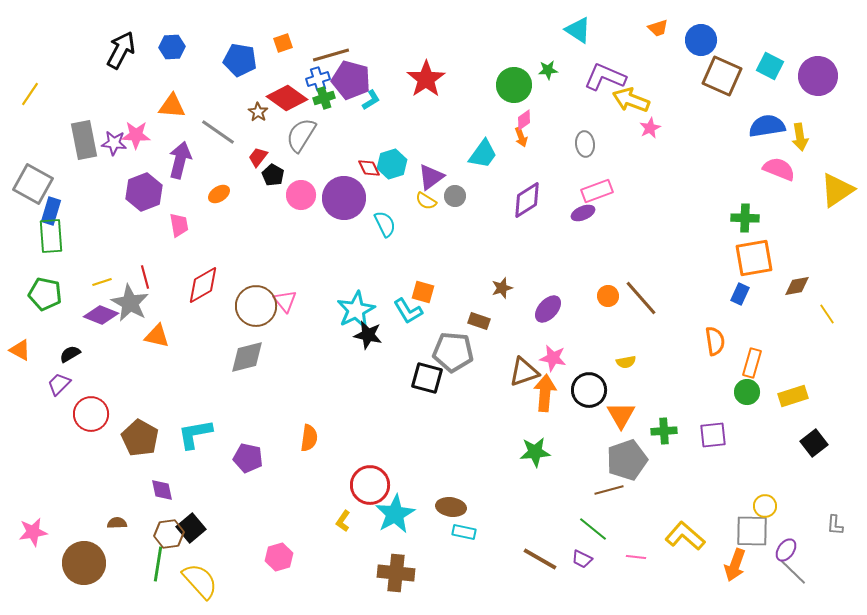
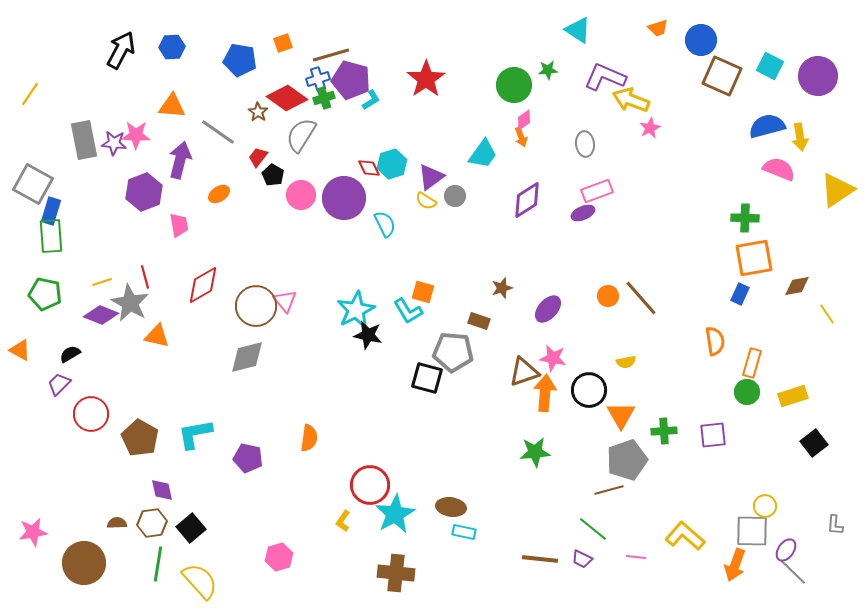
blue semicircle at (767, 126): rotated 6 degrees counterclockwise
brown hexagon at (169, 534): moved 17 px left, 11 px up
brown line at (540, 559): rotated 24 degrees counterclockwise
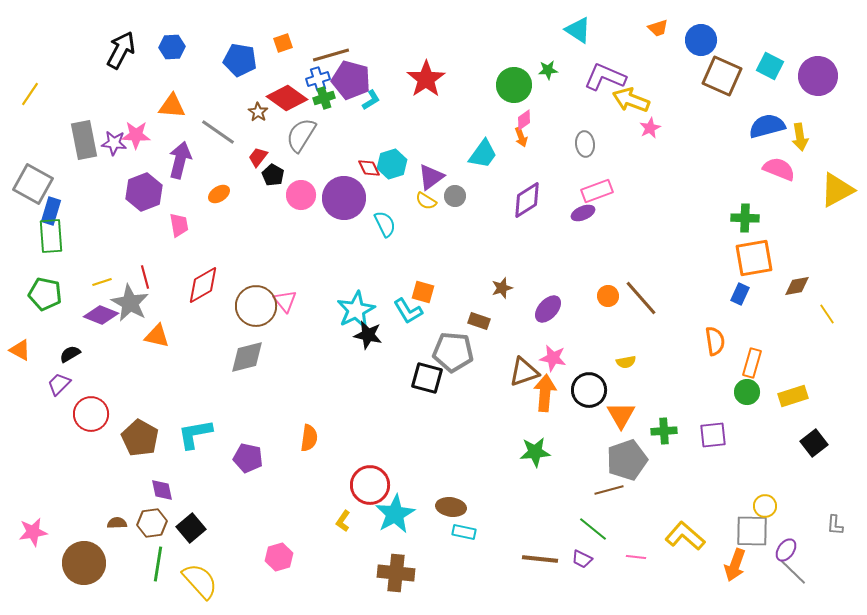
yellow triangle at (837, 190): rotated 6 degrees clockwise
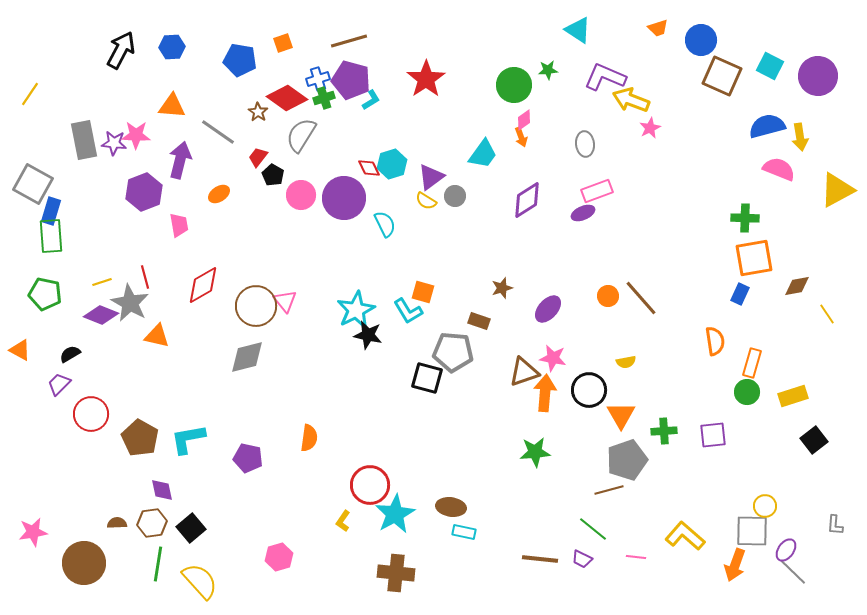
brown line at (331, 55): moved 18 px right, 14 px up
cyan L-shape at (195, 434): moved 7 px left, 5 px down
black square at (814, 443): moved 3 px up
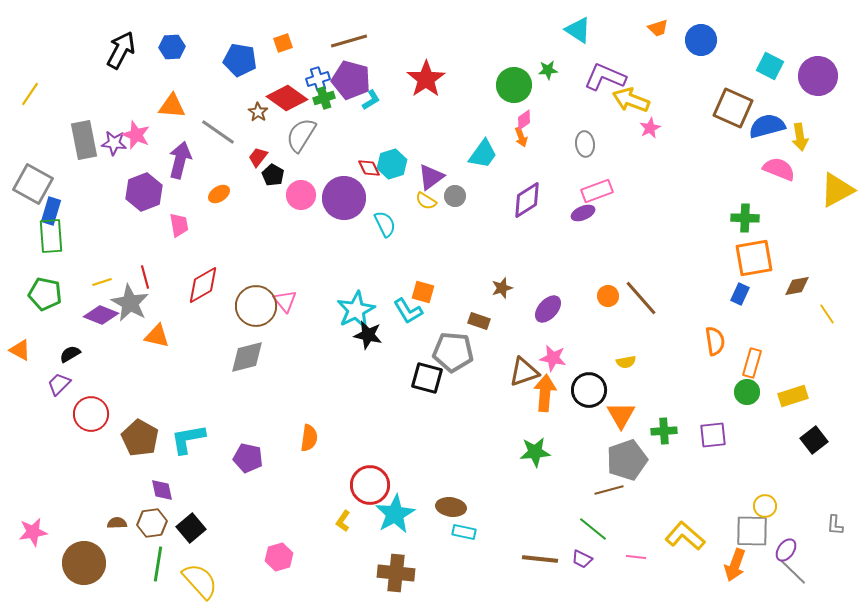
brown square at (722, 76): moved 11 px right, 32 px down
pink star at (136, 135): rotated 20 degrees clockwise
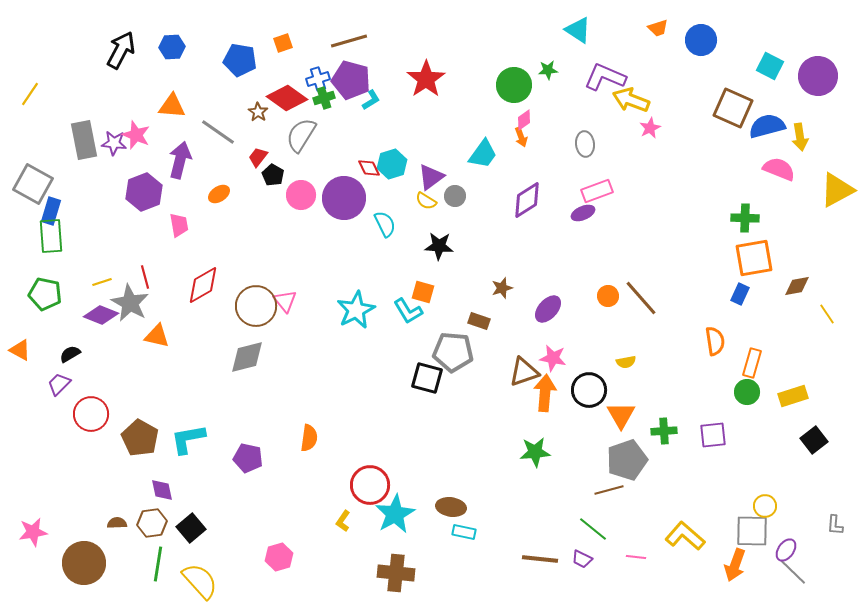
black star at (368, 335): moved 71 px right, 89 px up; rotated 8 degrees counterclockwise
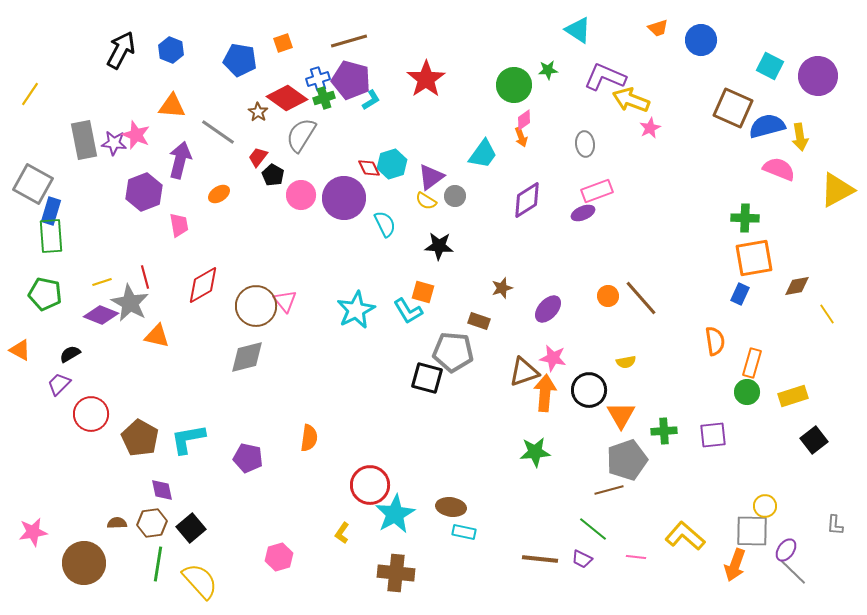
blue hexagon at (172, 47): moved 1 px left, 3 px down; rotated 25 degrees clockwise
yellow L-shape at (343, 521): moved 1 px left, 12 px down
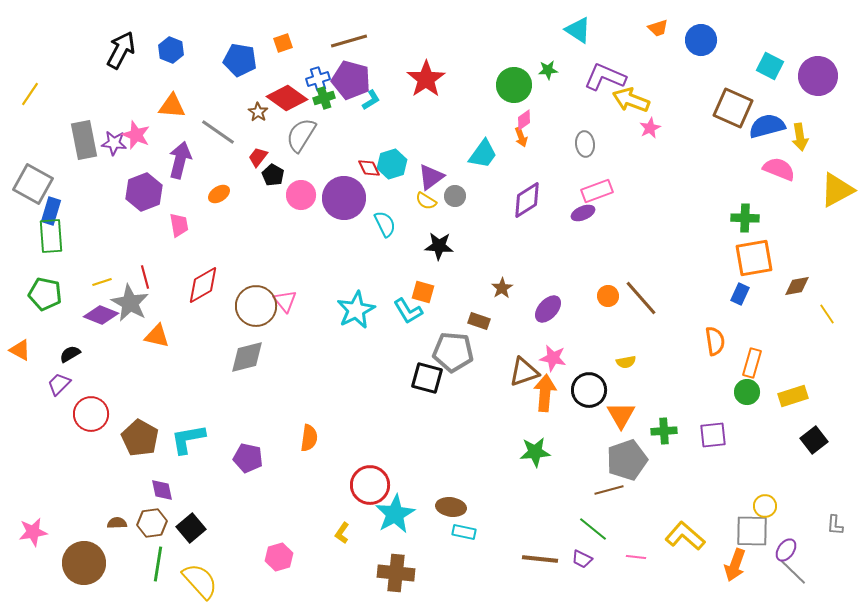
brown star at (502, 288): rotated 15 degrees counterclockwise
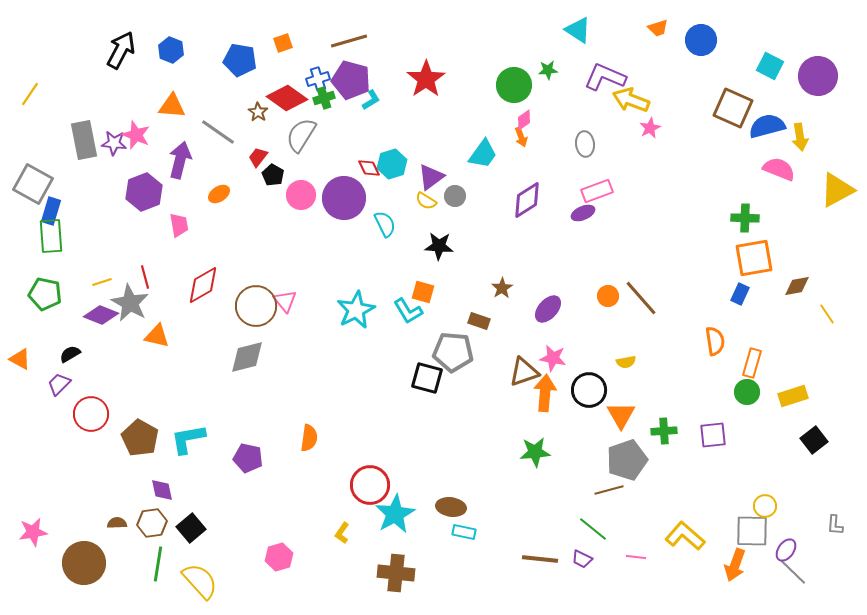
orange triangle at (20, 350): moved 9 px down
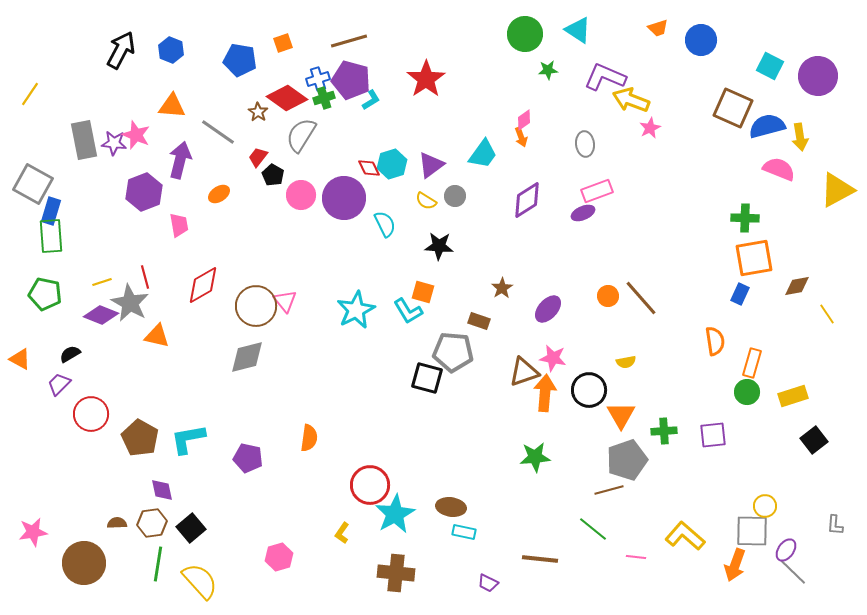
green circle at (514, 85): moved 11 px right, 51 px up
purple triangle at (431, 177): moved 12 px up
green star at (535, 452): moved 5 px down
purple trapezoid at (582, 559): moved 94 px left, 24 px down
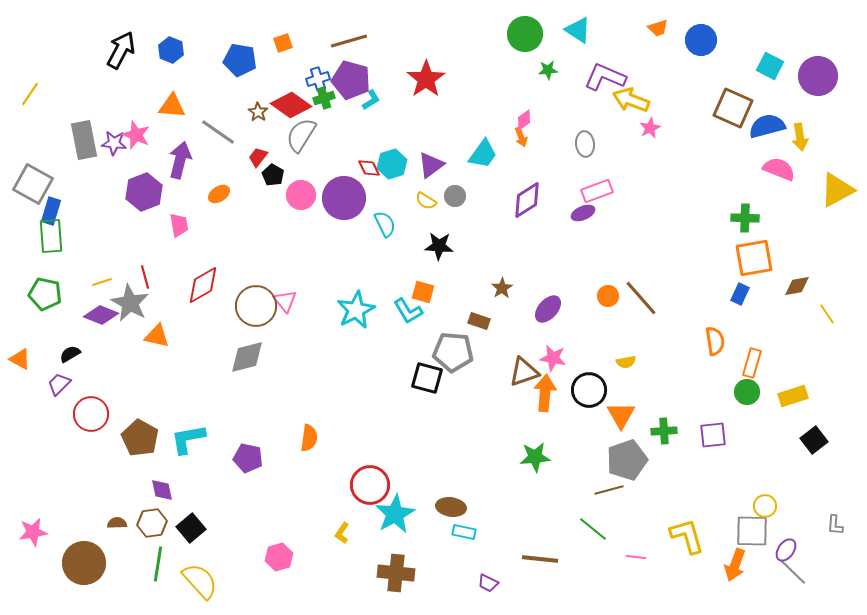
red diamond at (287, 98): moved 4 px right, 7 px down
yellow L-shape at (685, 536): moved 2 px right; rotated 33 degrees clockwise
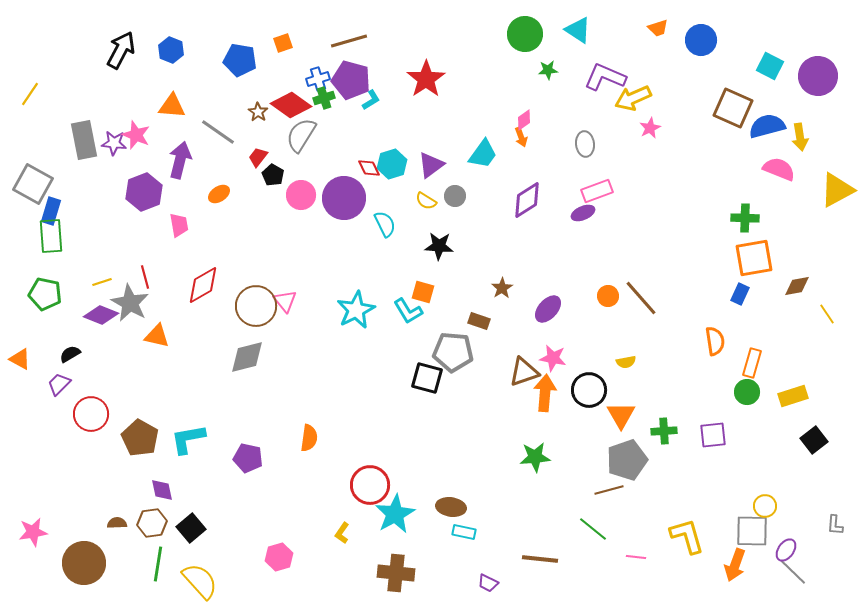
yellow arrow at (631, 100): moved 2 px right, 2 px up; rotated 45 degrees counterclockwise
